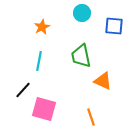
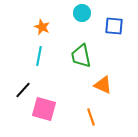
orange star: rotated 21 degrees counterclockwise
cyan line: moved 5 px up
orange triangle: moved 4 px down
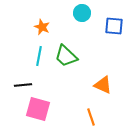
green trapezoid: moved 15 px left; rotated 35 degrees counterclockwise
black line: moved 5 px up; rotated 42 degrees clockwise
pink square: moved 6 px left
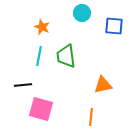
green trapezoid: rotated 40 degrees clockwise
orange triangle: rotated 36 degrees counterclockwise
pink square: moved 3 px right
orange line: rotated 24 degrees clockwise
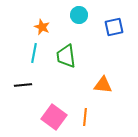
cyan circle: moved 3 px left, 2 px down
blue square: moved 1 px down; rotated 18 degrees counterclockwise
cyan line: moved 5 px left, 3 px up
orange triangle: rotated 18 degrees clockwise
pink square: moved 13 px right, 8 px down; rotated 20 degrees clockwise
orange line: moved 6 px left
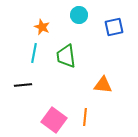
pink square: moved 3 px down
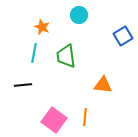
blue square: moved 9 px right, 9 px down; rotated 18 degrees counterclockwise
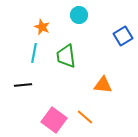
orange line: rotated 54 degrees counterclockwise
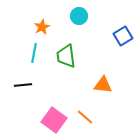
cyan circle: moved 1 px down
orange star: rotated 21 degrees clockwise
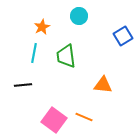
orange line: moved 1 px left; rotated 18 degrees counterclockwise
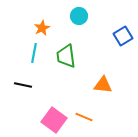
orange star: moved 1 px down
black line: rotated 18 degrees clockwise
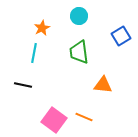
blue square: moved 2 px left
green trapezoid: moved 13 px right, 4 px up
